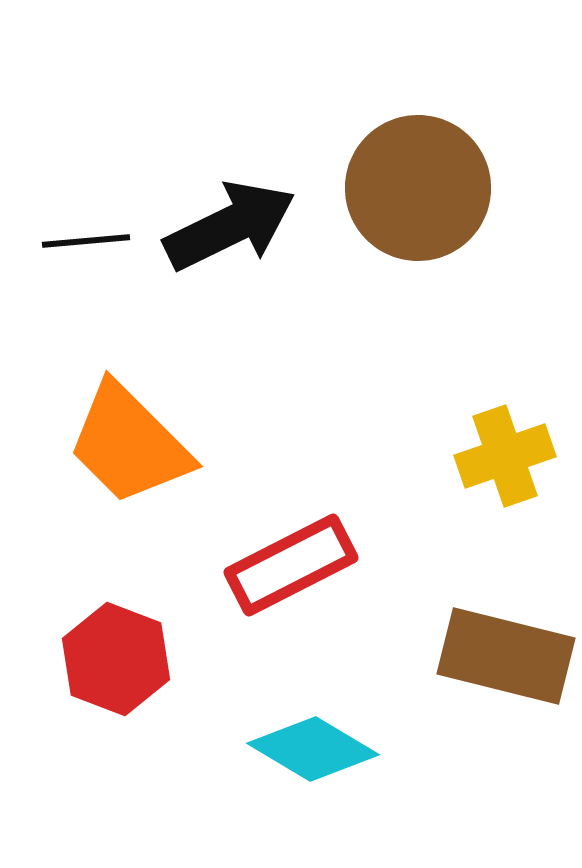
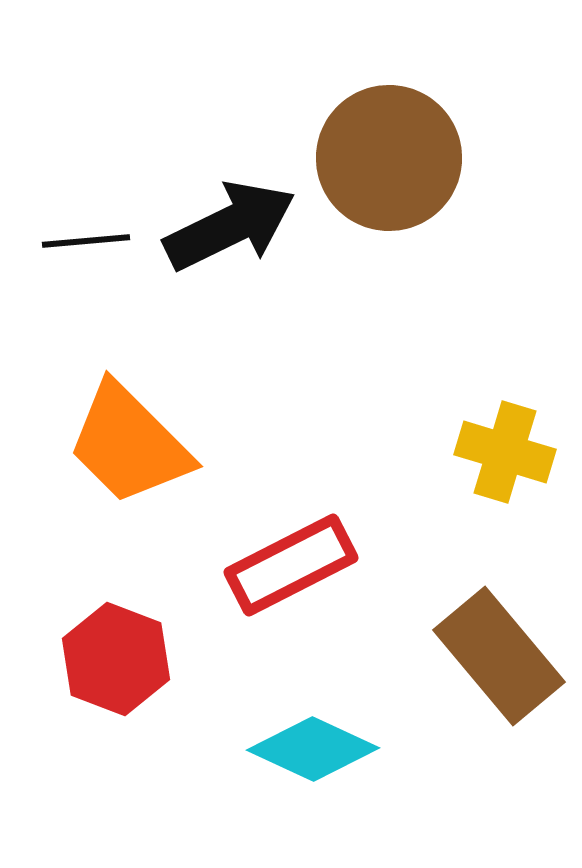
brown circle: moved 29 px left, 30 px up
yellow cross: moved 4 px up; rotated 36 degrees clockwise
brown rectangle: moved 7 px left; rotated 36 degrees clockwise
cyan diamond: rotated 6 degrees counterclockwise
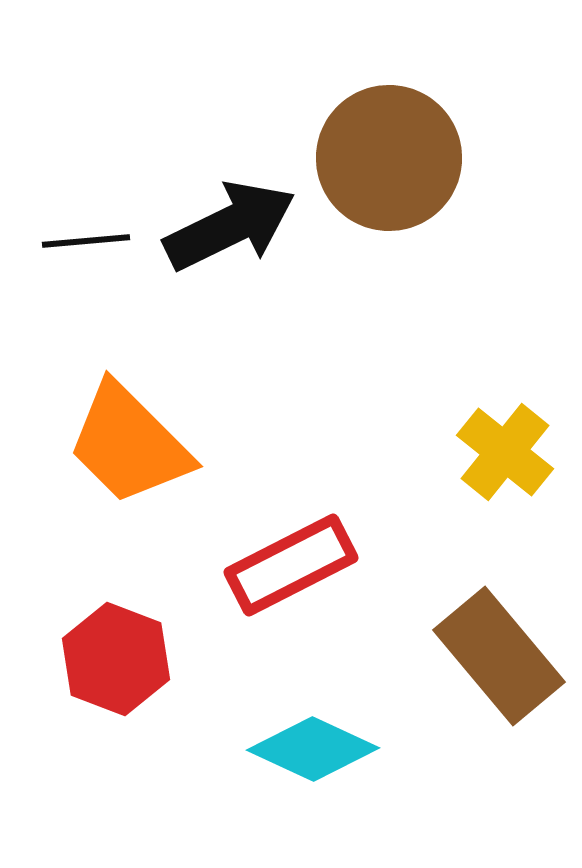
yellow cross: rotated 22 degrees clockwise
